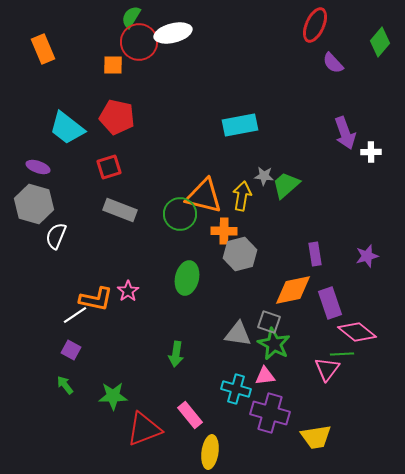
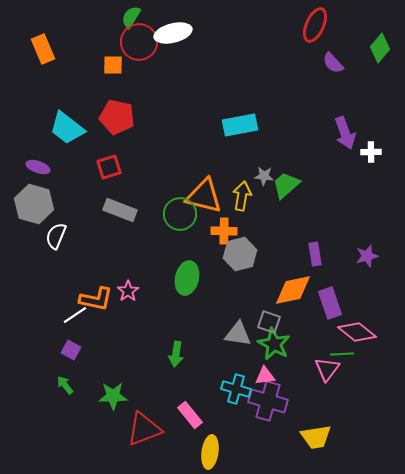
green diamond at (380, 42): moved 6 px down
purple cross at (270, 413): moved 2 px left, 12 px up
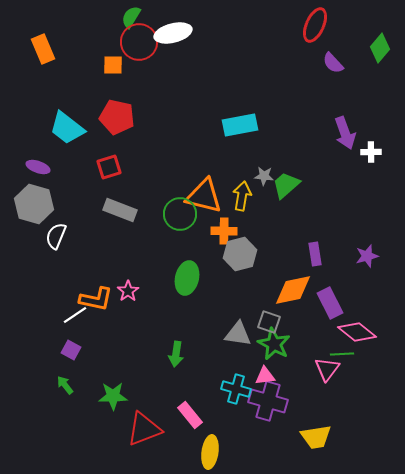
purple rectangle at (330, 303): rotated 8 degrees counterclockwise
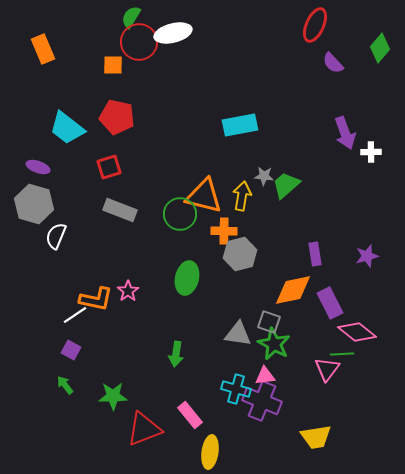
purple cross at (268, 401): moved 6 px left; rotated 6 degrees clockwise
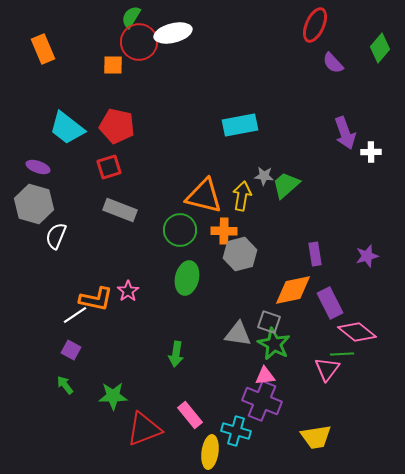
red pentagon at (117, 117): moved 9 px down
green circle at (180, 214): moved 16 px down
cyan cross at (236, 389): moved 42 px down
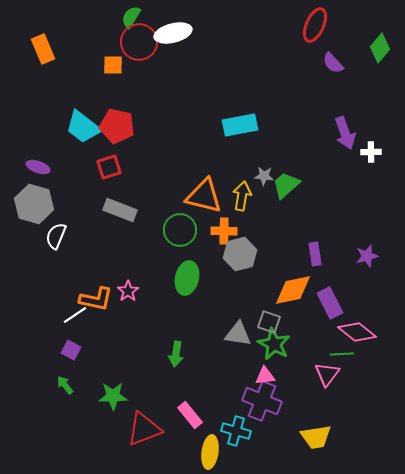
cyan trapezoid at (67, 128): moved 16 px right, 1 px up
pink triangle at (327, 369): moved 5 px down
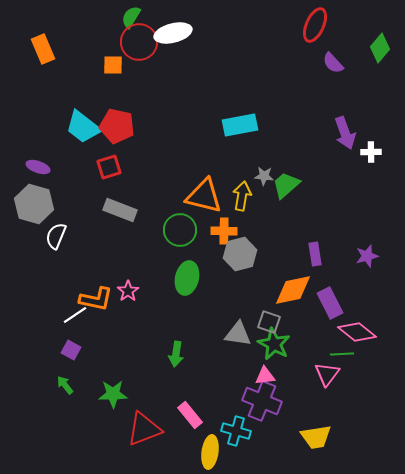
green star at (113, 396): moved 2 px up
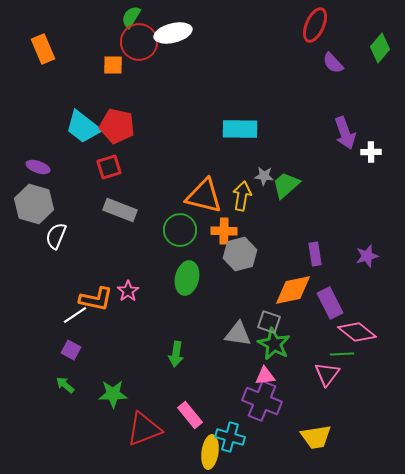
cyan rectangle at (240, 125): moved 4 px down; rotated 12 degrees clockwise
green arrow at (65, 385): rotated 12 degrees counterclockwise
cyan cross at (236, 431): moved 6 px left, 6 px down
